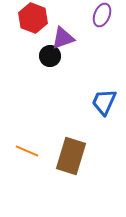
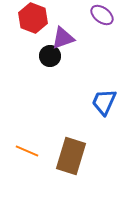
purple ellipse: rotated 75 degrees counterclockwise
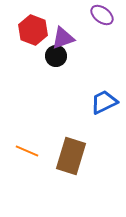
red hexagon: moved 12 px down
black circle: moved 6 px right
blue trapezoid: rotated 40 degrees clockwise
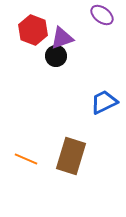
purple triangle: moved 1 px left
orange line: moved 1 px left, 8 px down
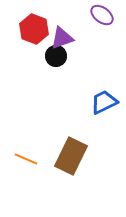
red hexagon: moved 1 px right, 1 px up
brown rectangle: rotated 9 degrees clockwise
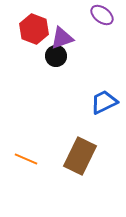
brown rectangle: moved 9 px right
